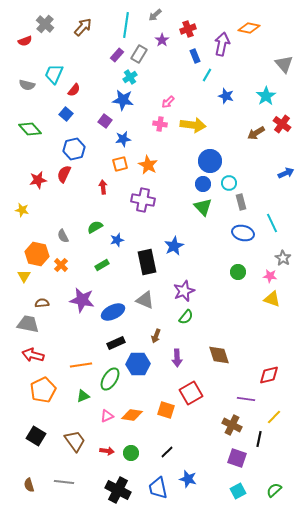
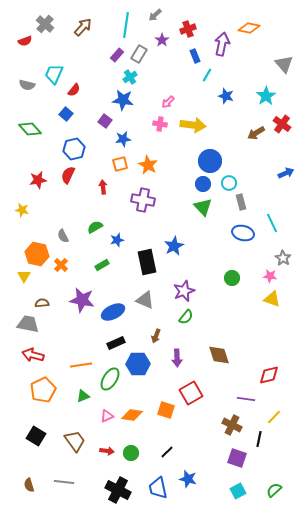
red semicircle at (64, 174): moved 4 px right, 1 px down
green circle at (238, 272): moved 6 px left, 6 px down
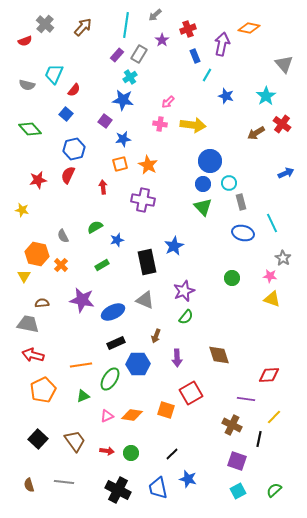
red diamond at (269, 375): rotated 10 degrees clockwise
black square at (36, 436): moved 2 px right, 3 px down; rotated 12 degrees clockwise
black line at (167, 452): moved 5 px right, 2 px down
purple square at (237, 458): moved 3 px down
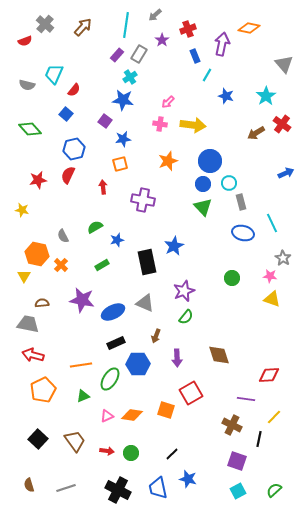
orange star at (148, 165): moved 20 px right, 4 px up; rotated 24 degrees clockwise
gray triangle at (145, 300): moved 3 px down
gray line at (64, 482): moved 2 px right, 6 px down; rotated 24 degrees counterclockwise
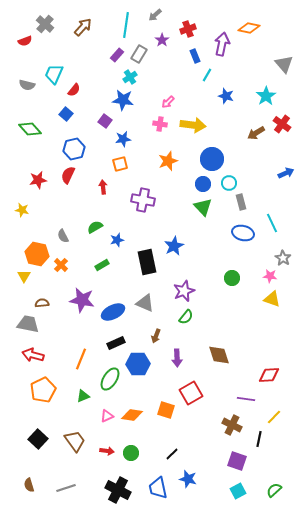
blue circle at (210, 161): moved 2 px right, 2 px up
orange line at (81, 365): moved 6 px up; rotated 60 degrees counterclockwise
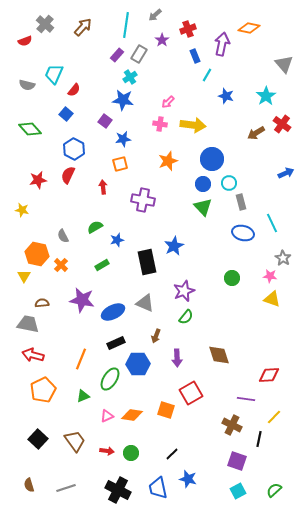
blue hexagon at (74, 149): rotated 20 degrees counterclockwise
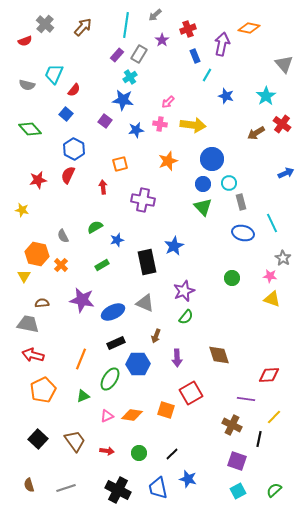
blue star at (123, 139): moved 13 px right, 9 px up
green circle at (131, 453): moved 8 px right
